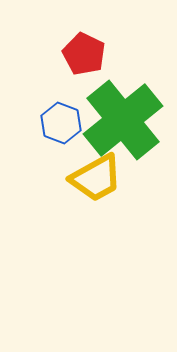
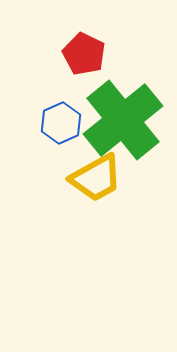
blue hexagon: rotated 15 degrees clockwise
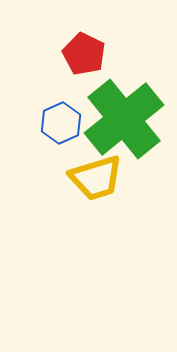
green cross: moved 1 px right, 1 px up
yellow trapezoid: rotated 12 degrees clockwise
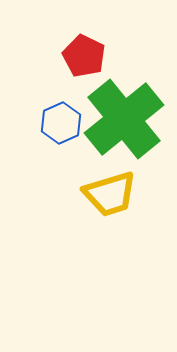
red pentagon: moved 2 px down
yellow trapezoid: moved 14 px right, 16 px down
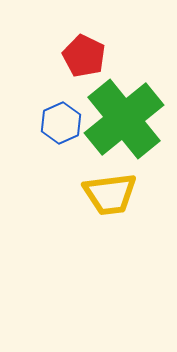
yellow trapezoid: rotated 10 degrees clockwise
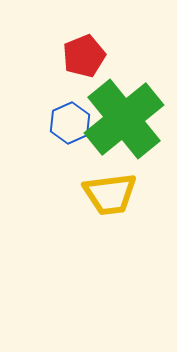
red pentagon: rotated 24 degrees clockwise
blue hexagon: moved 9 px right
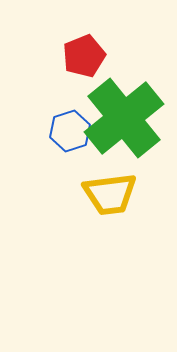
green cross: moved 1 px up
blue hexagon: moved 8 px down; rotated 6 degrees clockwise
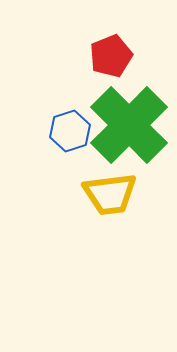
red pentagon: moved 27 px right
green cross: moved 5 px right, 7 px down; rotated 6 degrees counterclockwise
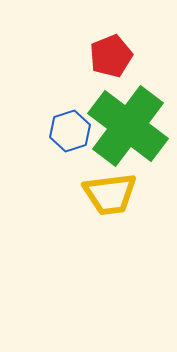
green cross: moved 1 px left, 1 px down; rotated 8 degrees counterclockwise
